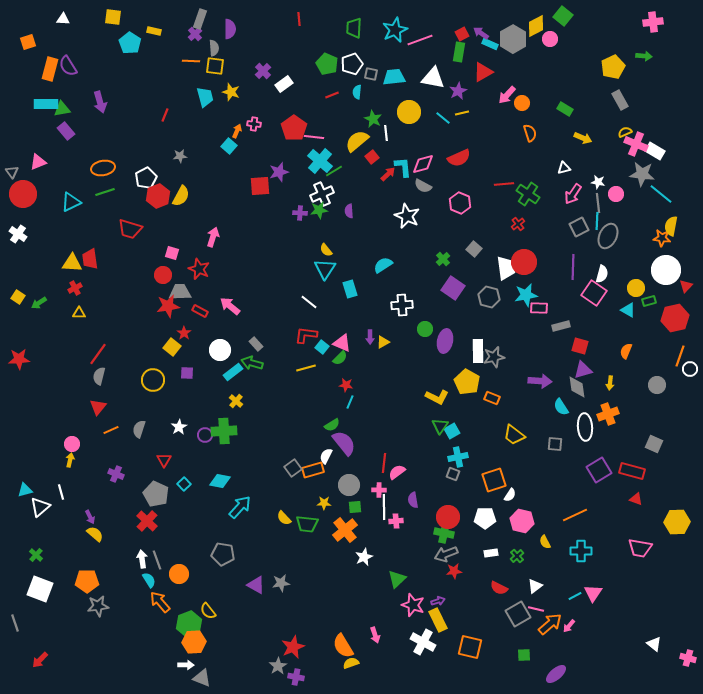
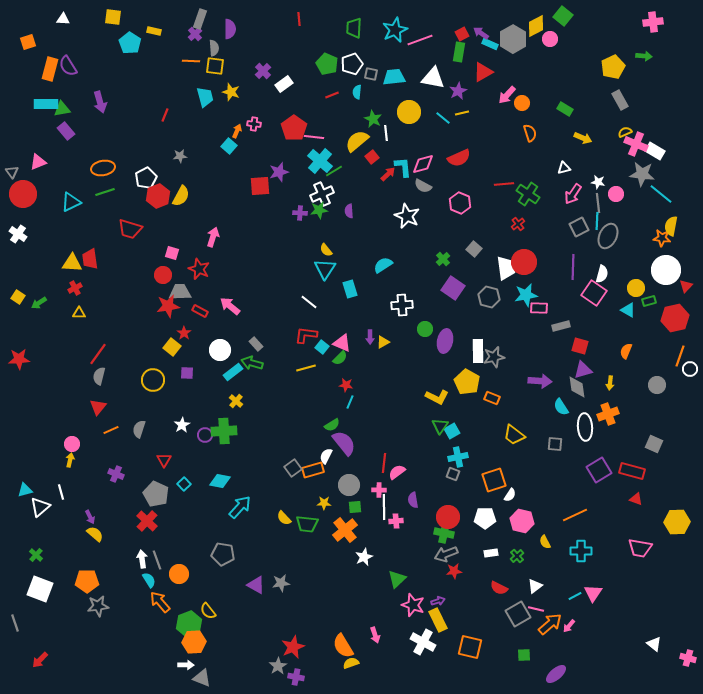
white star at (179, 427): moved 3 px right, 2 px up
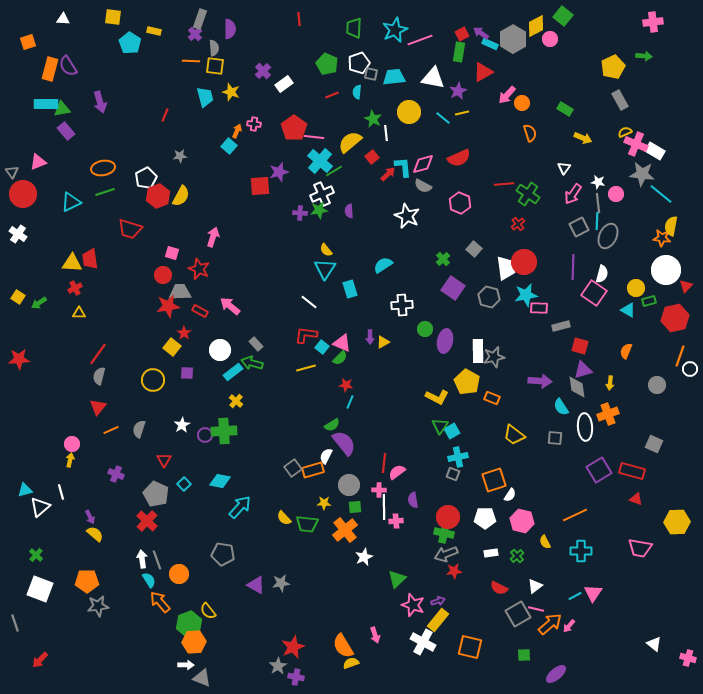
white pentagon at (352, 64): moved 7 px right, 1 px up
yellow semicircle at (357, 141): moved 7 px left, 1 px down
white triangle at (564, 168): rotated 40 degrees counterclockwise
gray square at (555, 444): moved 6 px up
yellow rectangle at (438, 620): rotated 65 degrees clockwise
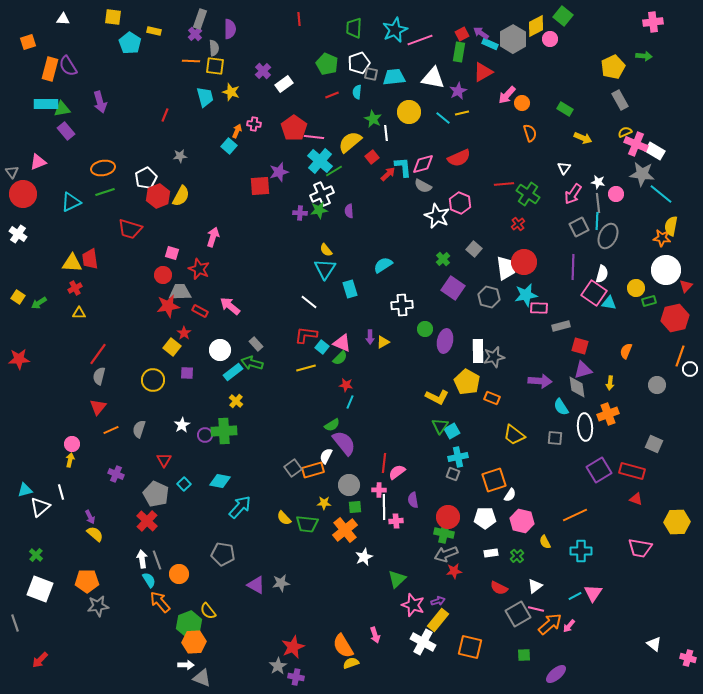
white star at (407, 216): moved 30 px right
cyan triangle at (628, 310): moved 19 px left, 7 px up; rotated 21 degrees counterclockwise
